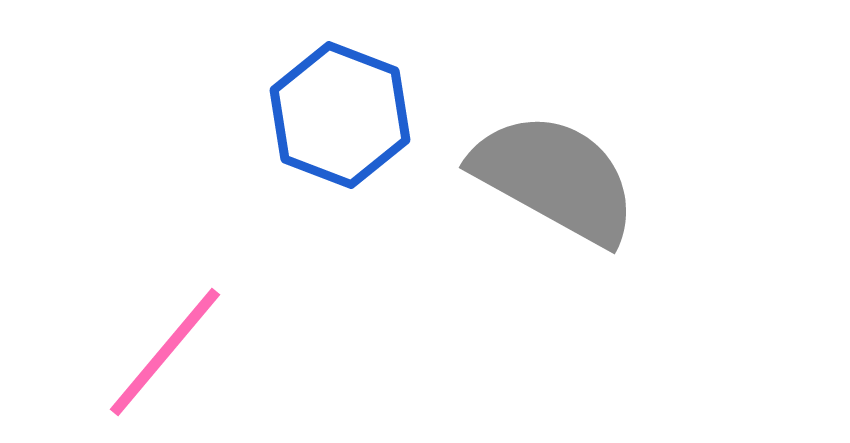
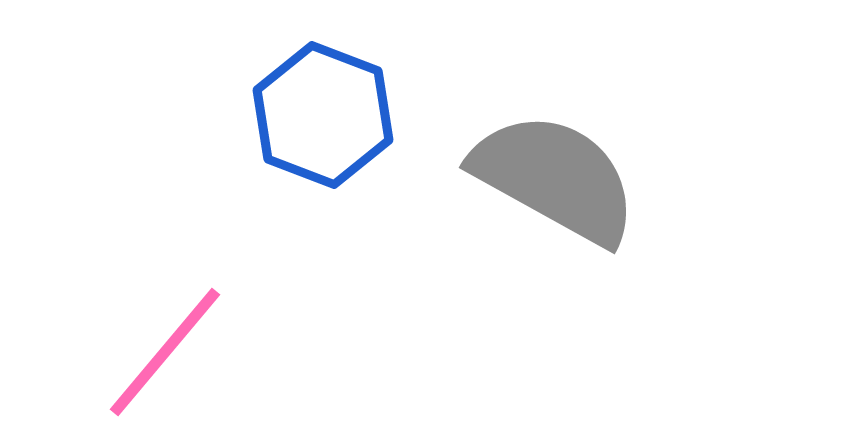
blue hexagon: moved 17 px left
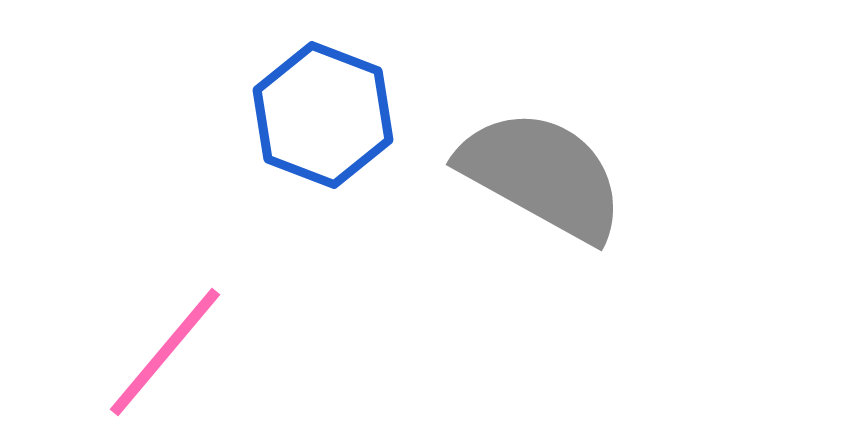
gray semicircle: moved 13 px left, 3 px up
